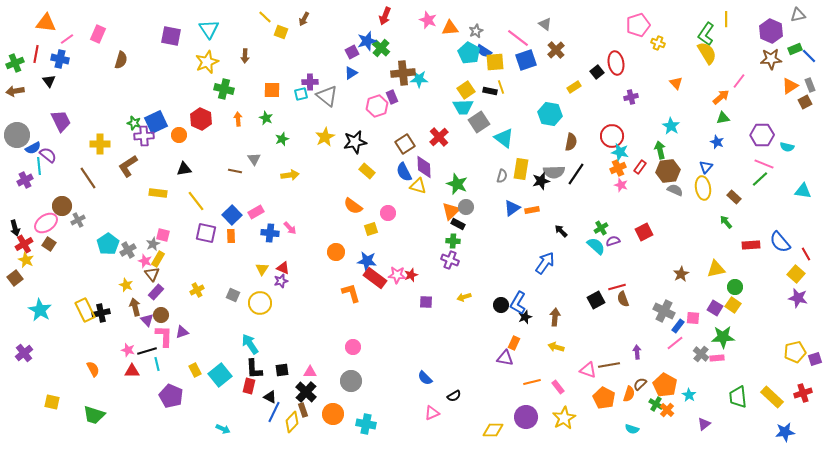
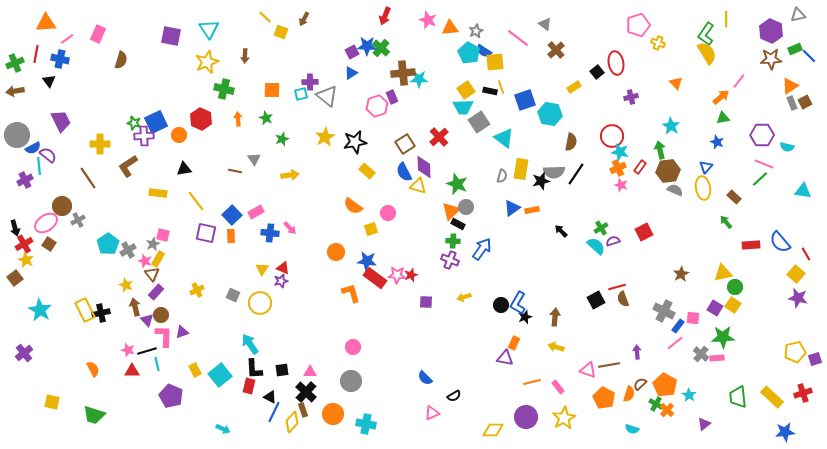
orange triangle at (46, 23): rotated 10 degrees counterclockwise
blue star at (367, 41): moved 5 px down; rotated 18 degrees clockwise
blue square at (526, 60): moved 1 px left, 40 px down
gray rectangle at (810, 85): moved 18 px left, 18 px down
blue arrow at (545, 263): moved 63 px left, 14 px up
yellow triangle at (716, 269): moved 7 px right, 4 px down
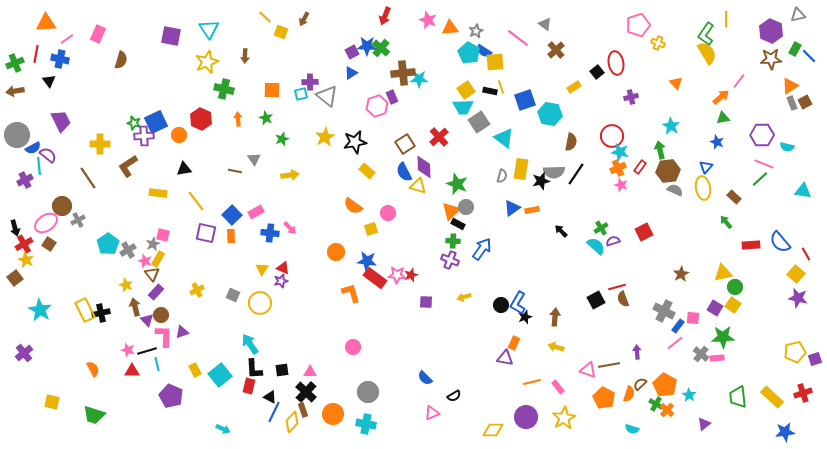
green rectangle at (795, 49): rotated 40 degrees counterclockwise
gray circle at (351, 381): moved 17 px right, 11 px down
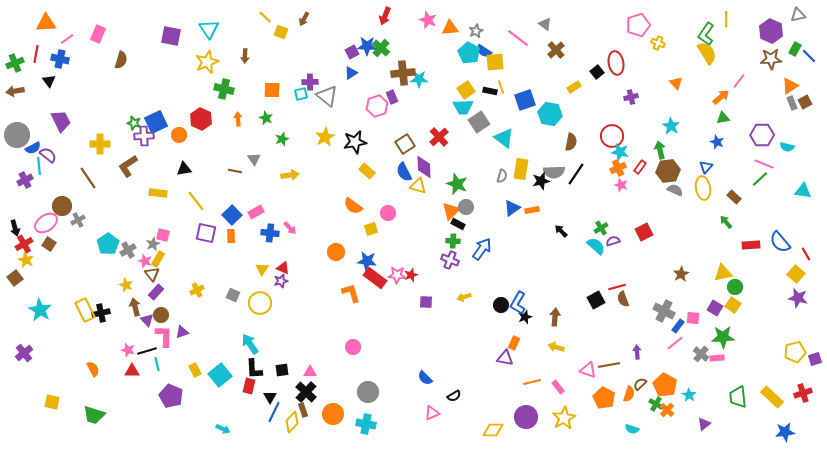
black triangle at (270, 397): rotated 32 degrees clockwise
